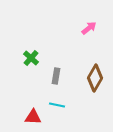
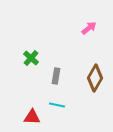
red triangle: moved 1 px left
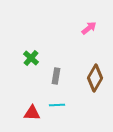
cyan line: rotated 14 degrees counterclockwise
red triangle: moved 4 px up
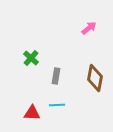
brown diamond: rotated 20 degrees counterclockwise
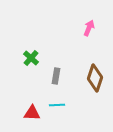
pink arrow: rotated 28 degrees counterclockwise
brown diamond: rotated 8 degrees clockwise
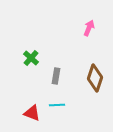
red triangle: rotated 18 degrees clockwise
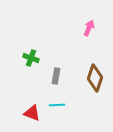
green cross: rotated 21 degrees counterclockwise
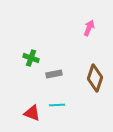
gray rectangle: moved 2 px left, 2 px up; rotated 70 degrees clockwise
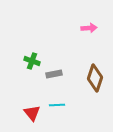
pink arrow: rotated 63 degrees clockwise
green cross: moved 1 px right, 3 px down
red triangle: rotated 30 degrees clockwise
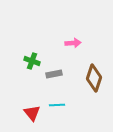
pink arrow: moved 16 px left, 15 px down
brown diamond: moved 1 px left
